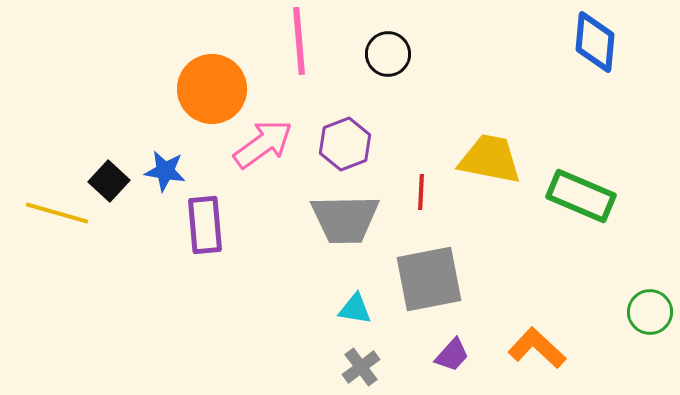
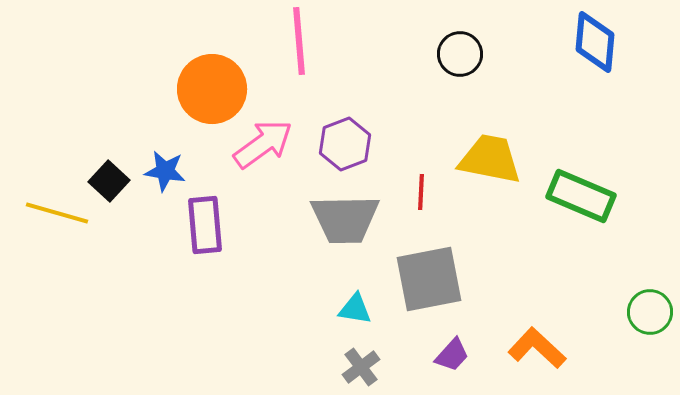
black circle: moved 72 px right
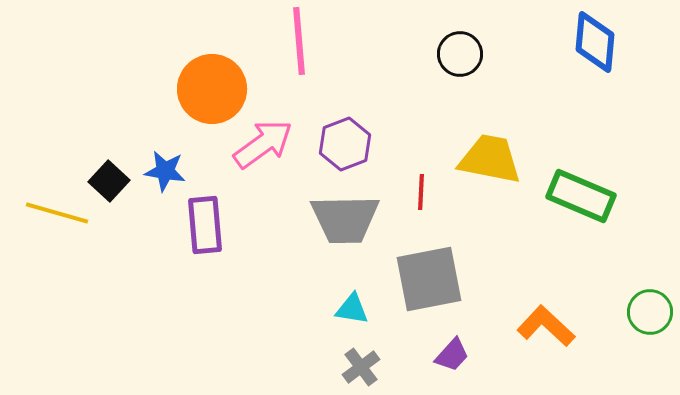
cyan triangle: moved 3 px left
orange L-shape: moved 9 px right, 22 px up
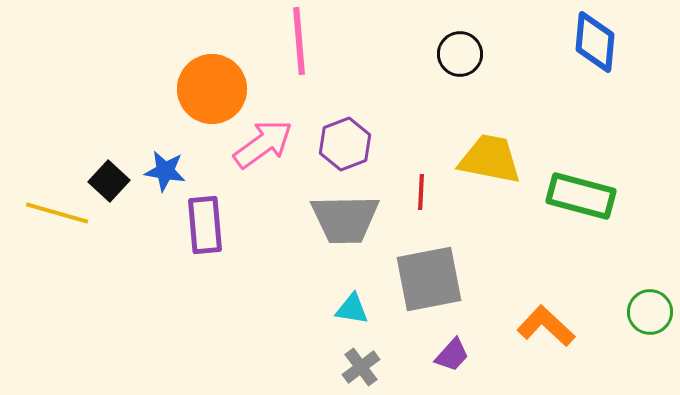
green rectangle: rotated 8 degrees counterclockwise
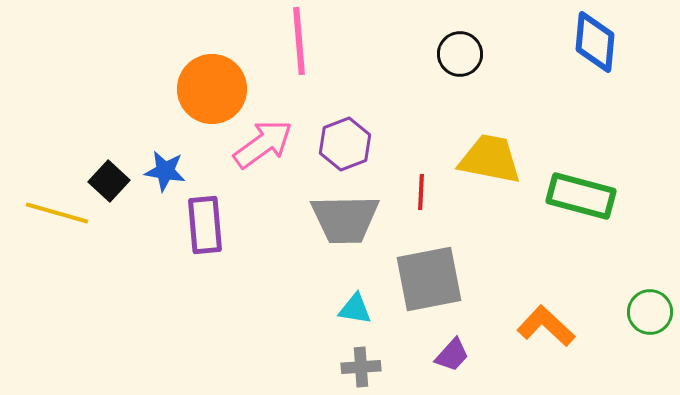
cyan triangle: moved 3 px right
gray cross: rotated 33 degrees clockwise
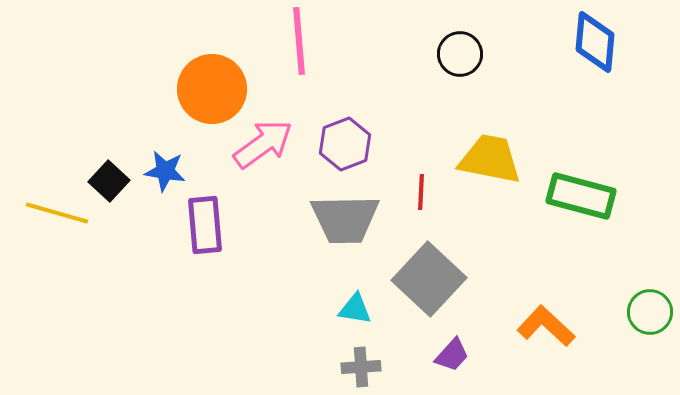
gray square: rotated 36 degrees counterclockwise
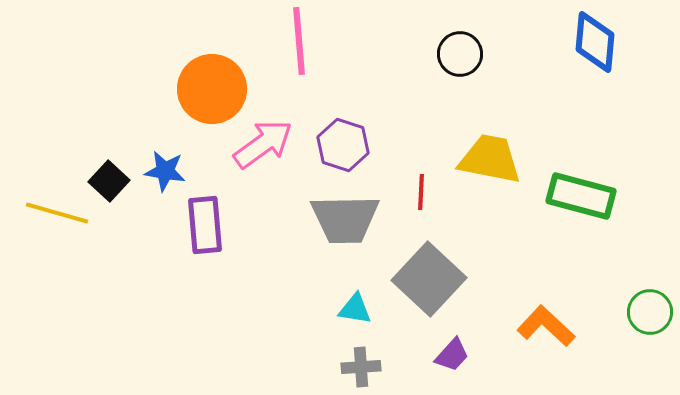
purple hexagon: moved 2 px left, 1 px down; rotated 21 degrees counterclockwise
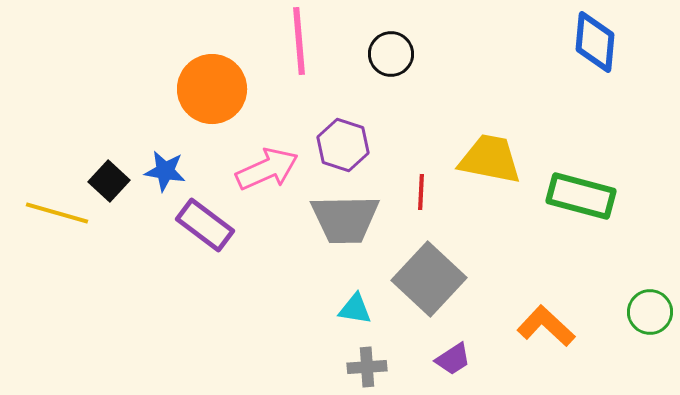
black circle: moved 69 px left
pink arrow: moved 4 px right, 25 px down; rotated 12 degrees clockwise
purple rectangle: rotated 48 degrees counterclockwise
purple trapezoid: moved 1 px right, 4 px down; rotated 15 degrees clockwise
gray cross: moved 6 px right
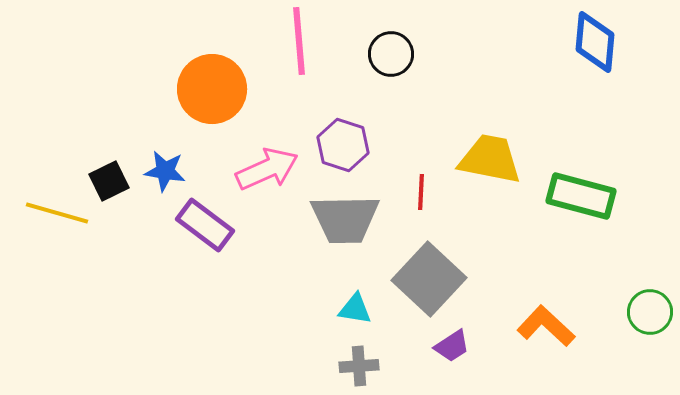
black square: rotated 21 degrees clockwise
purple trapezoid: moved 1 px left, 13 px up
gray cross: moved 8 px left, 1 px up
